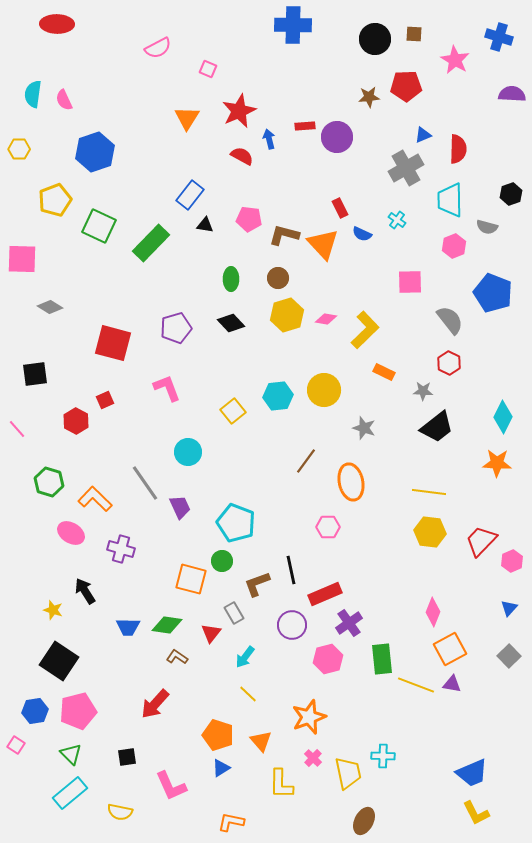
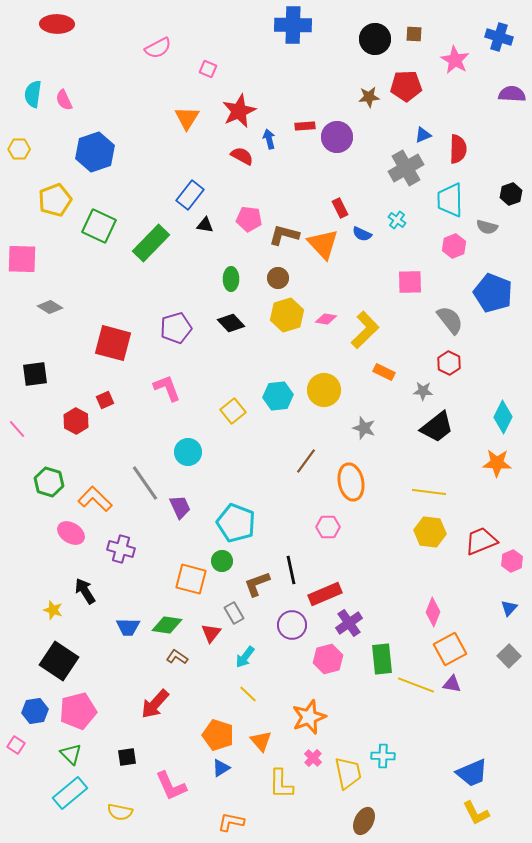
red trapezoid at (481, 541): rotated 24 degrees clockwise
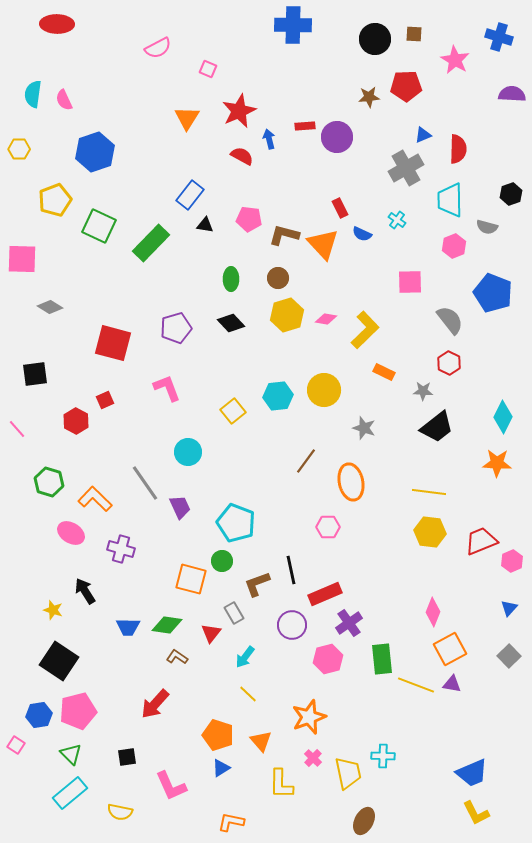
blue hexagon at (35, 711): moved 4 px right, 4 px down
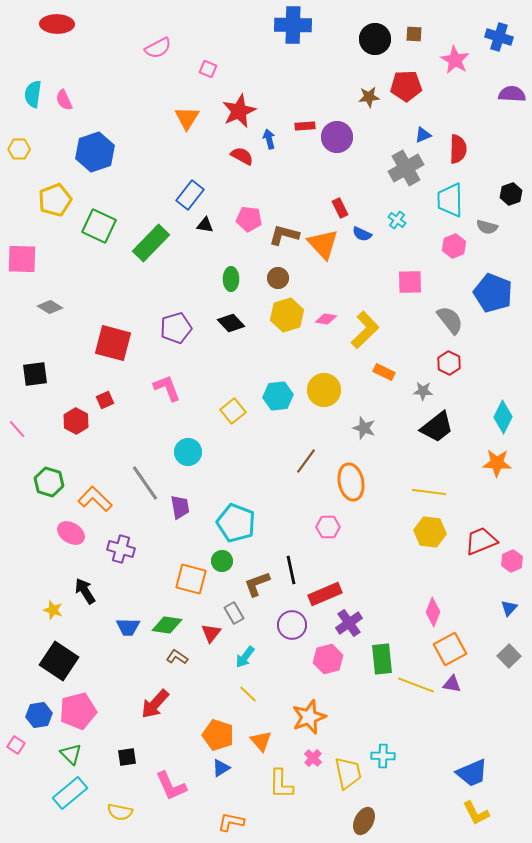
purple trapezoid at (180, 507): rotated 15 degrees clockwise
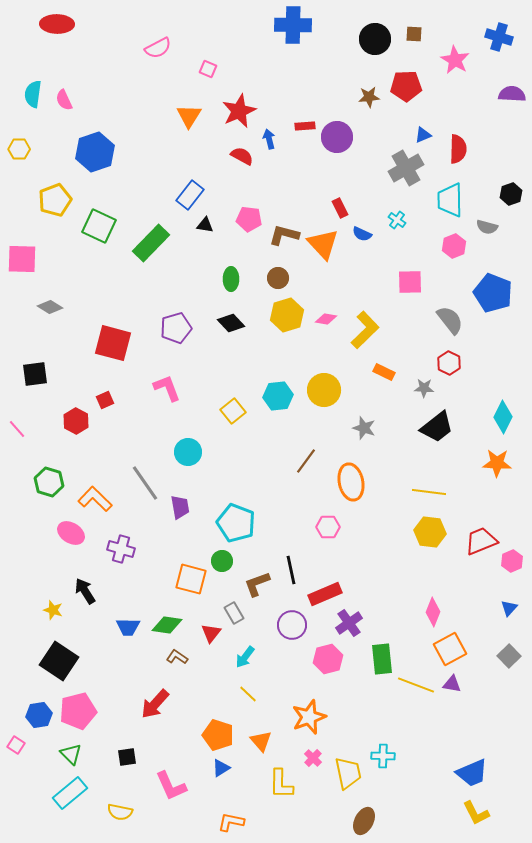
orange triangle at (187, 118): moved 2 px right, 2 px up
gray star at (423, 391): moved 1 px right, 3 px up
